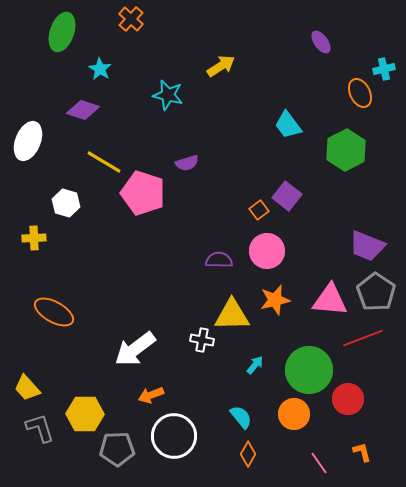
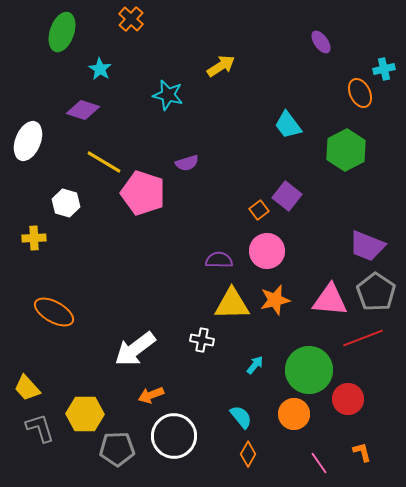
yellow triangle at (232, 315): moved 11 px up
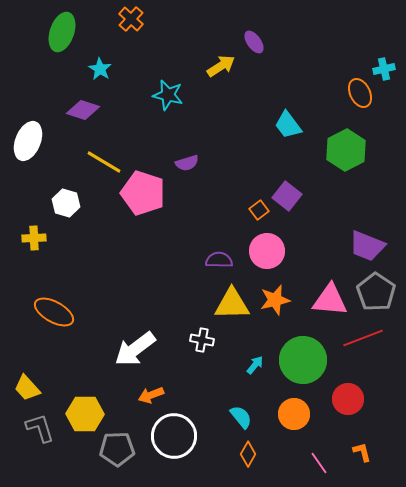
purple ellipse at (321, 42): moved 67 px left
green circle at (309, 370): moved 6 px left, 10 px up
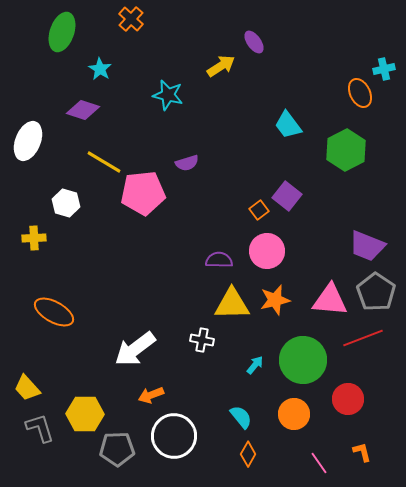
pink pentagon at (143, 193): rotated 24 degrees counterclockwise
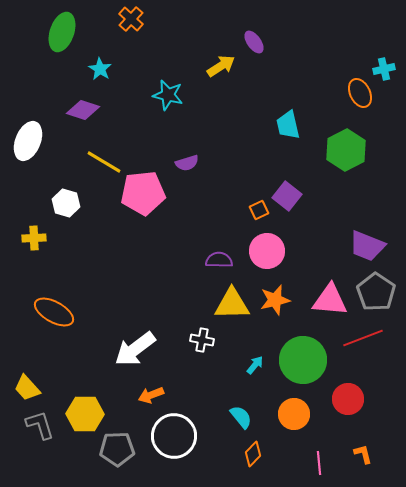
cyan trapezoid at (288, 125): rotated 24 degrees clockwise
orange square at (259, 210): rotated 12 degrees clockwise
gray L-shape at (40, 428): moved 3 px up
orange L-shape at (362, 452): moved 1 px right, 2 px down
orange diamond at (248, 454): moved 5 px right; rotated 15 degrees clockwise
pink line at (319, 463): rotated 30 degrees clockwise
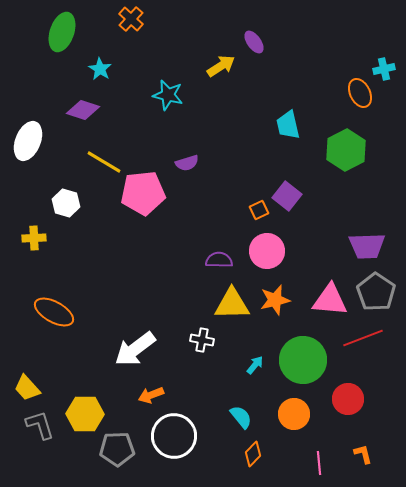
purple trapezoid at (367, 246): rotated 24 degrees counterclockwise
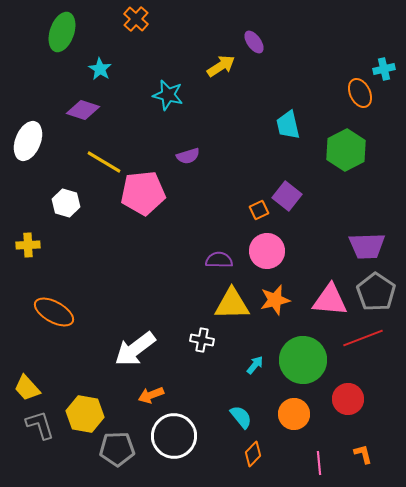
orange cross at (131, 19): moved 5 px right
purple semicircle at (187, 163): moved 1 px right, 7 px up
yellow cross at (34, 238): moved 6 px left, 7 px down
yellow hexagon at (85, 414): rotated 9 degrees clockwise
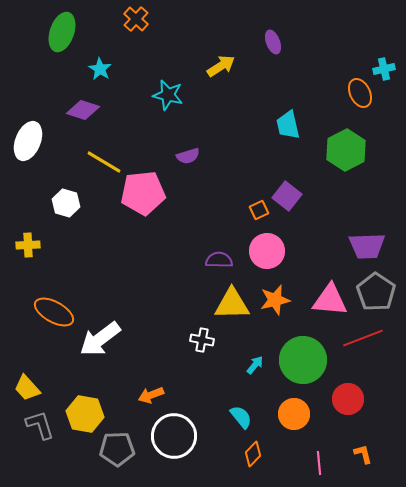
purple ellipse at (254, 42): moved 19 px right; rotated 15 degrees clockwise
white arrow at (135, 349): moved 35 px left, 10 px up
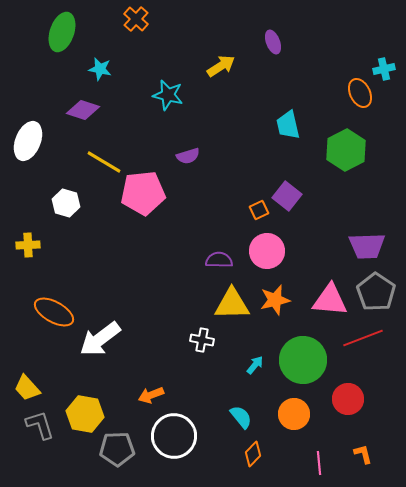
cyan star at (100, 69): rotated 20 degrees counterclockwise
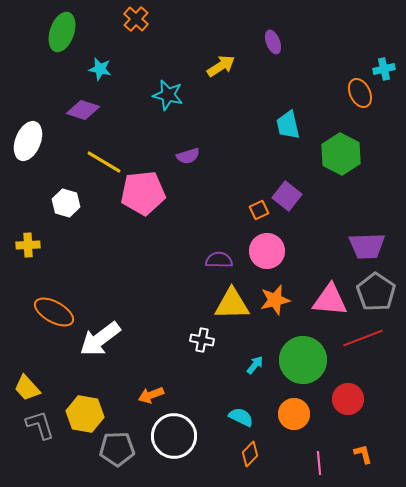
green hexagon at (346, 150): moved 5 px left, 4 px down; rotated 6 degrees counterclockwise
cyan semicircle at (241, 417): rotated 25 degrees counterclockwise
orange diamond at (253, 454): moved 3 px left
